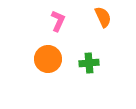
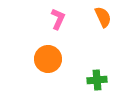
pink L-shape: moved 2 px up
green cross: moved 8 px right, 17 px down
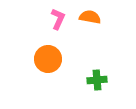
orange semicircle: moved 13 px left; rotated 55 degrees counterclockwise
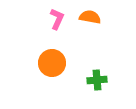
pink L-shape: moved 1 px left
orange circle: moved 4 px right, 4 px down
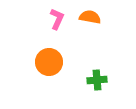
orange circle: moved 3 px left, 1 px up
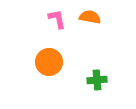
pink L-shape: rotated 35 degrees counterclockwise
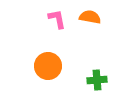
orange circle: moved 1 px left, 4 px down
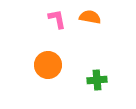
orange circle: moved 1 px up
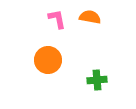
orange circle: moved 5 px up
